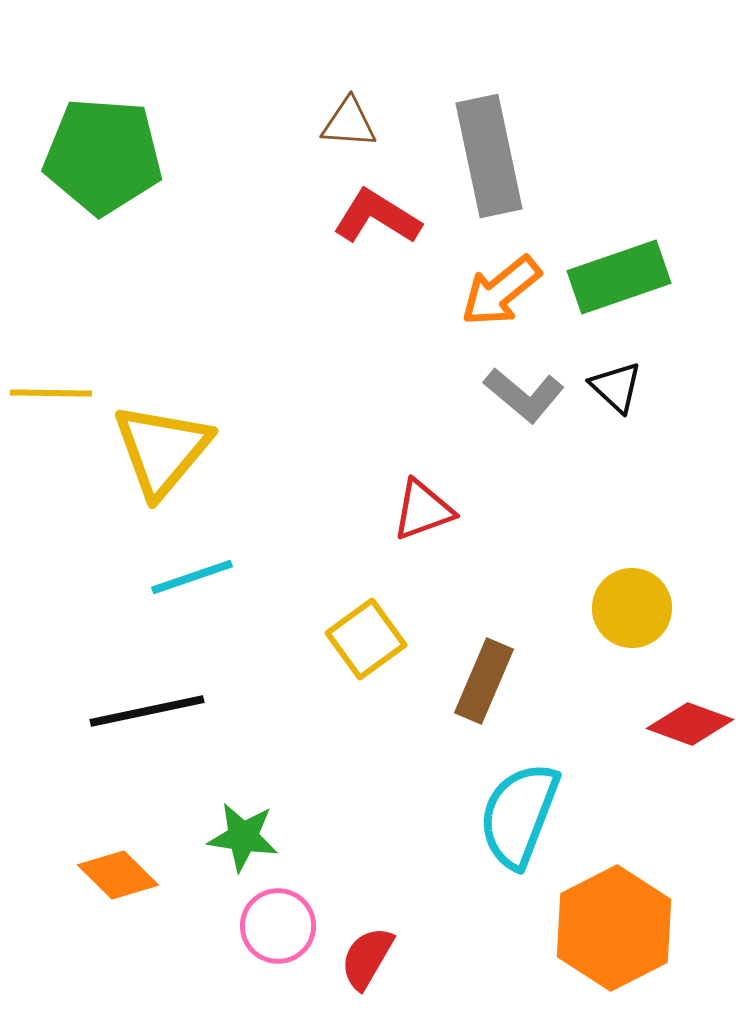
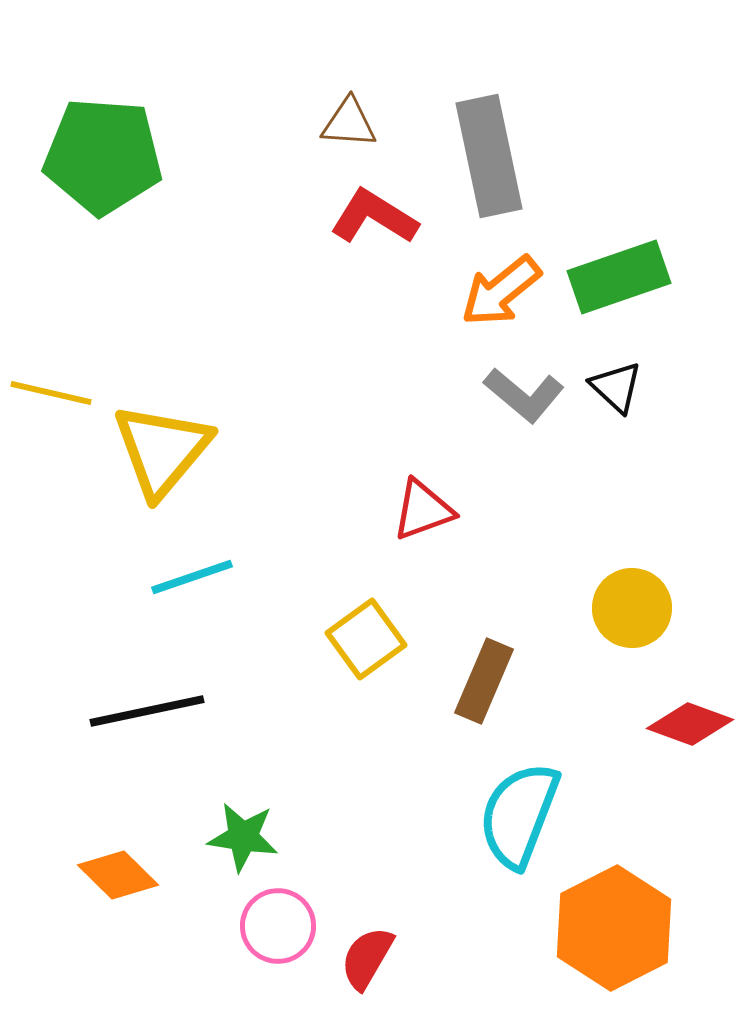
red L-shape: moved 3 px left
yellow line: rotated 12 degrees clockwise
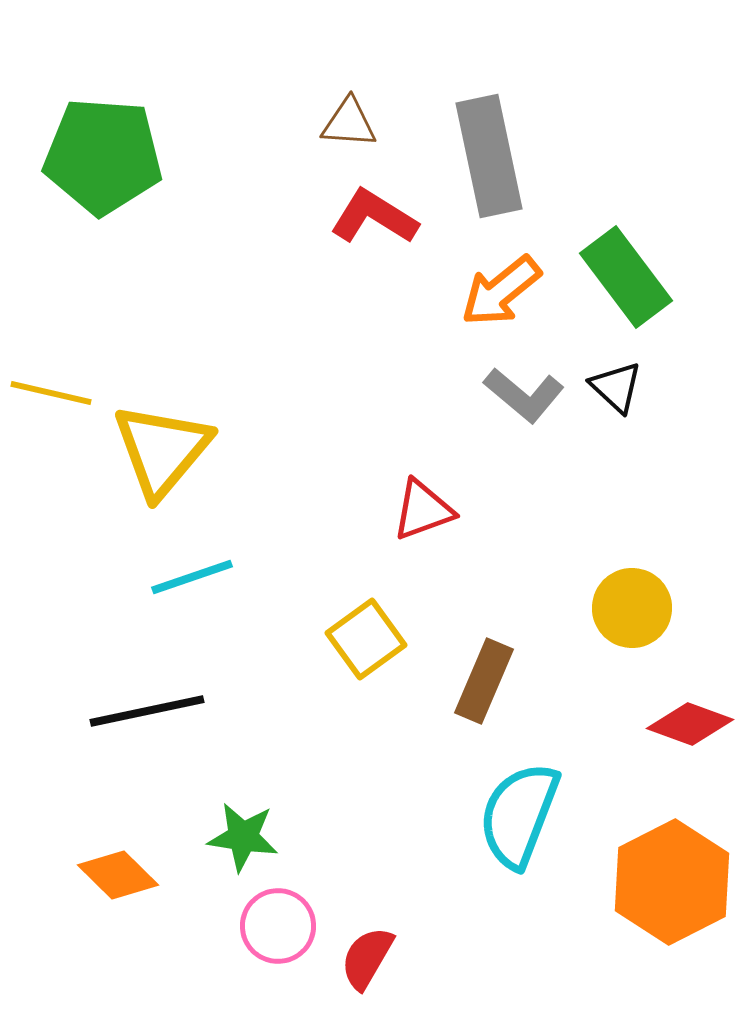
green rectangle: moved 7 px right; rotated 72 degrees clockwise
orange hexagon: moved 58 px right, 46 px up
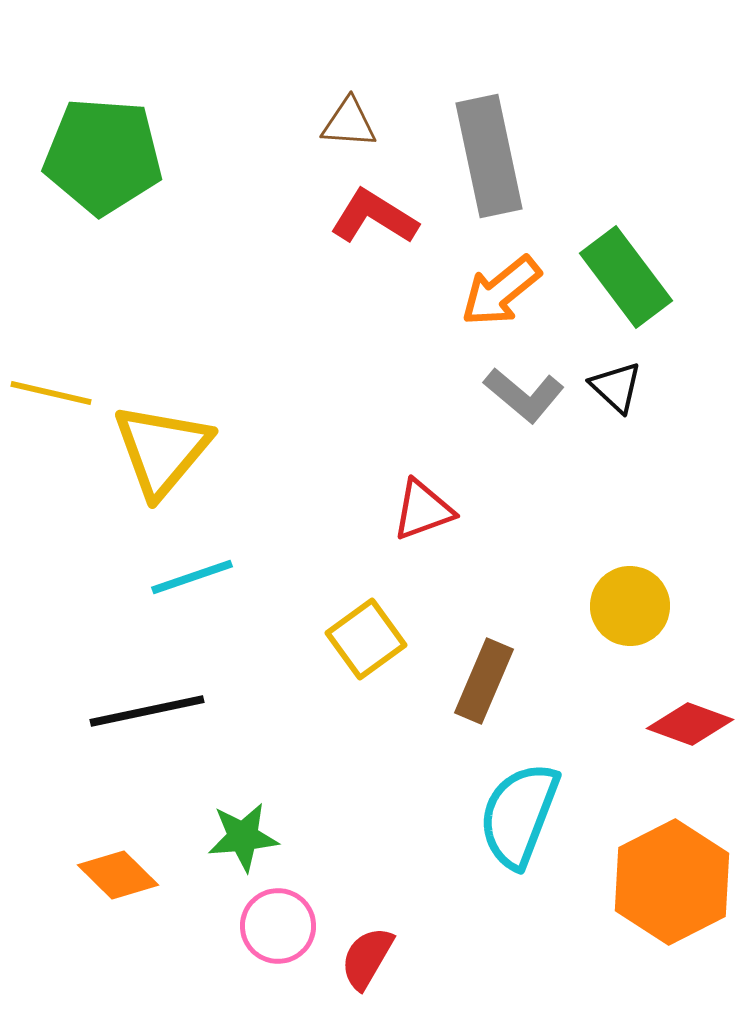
yellow circle: moved 2 px left, 2 px up
green star: rotated 14 degrees counterclockwise
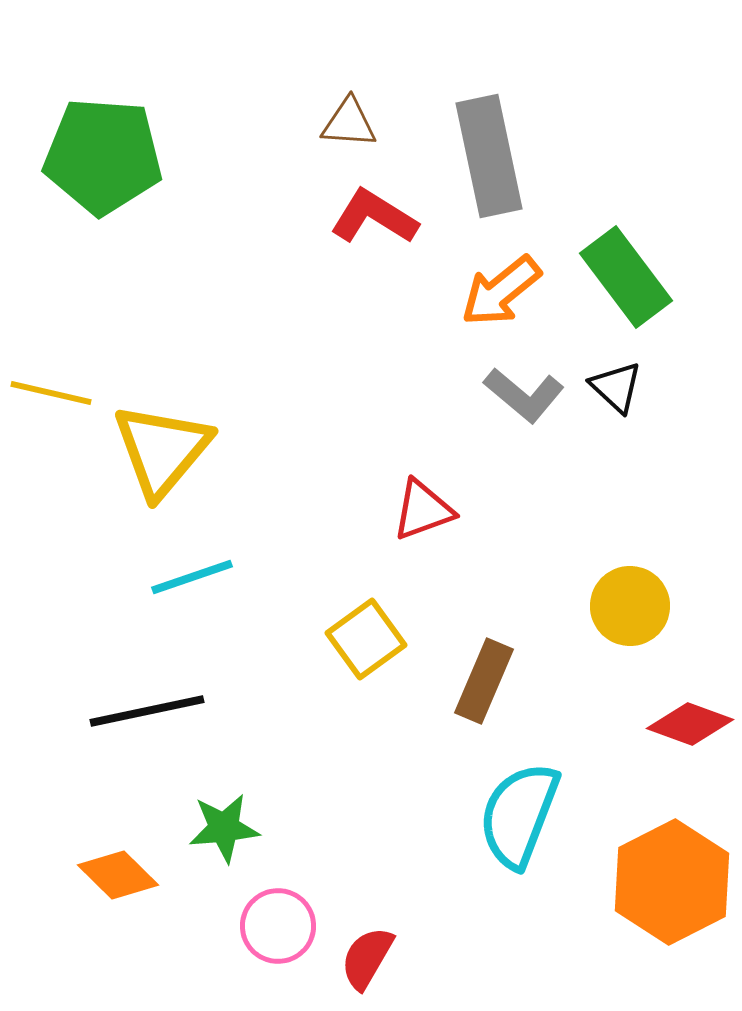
green star: moved 19 px left, 9 px up
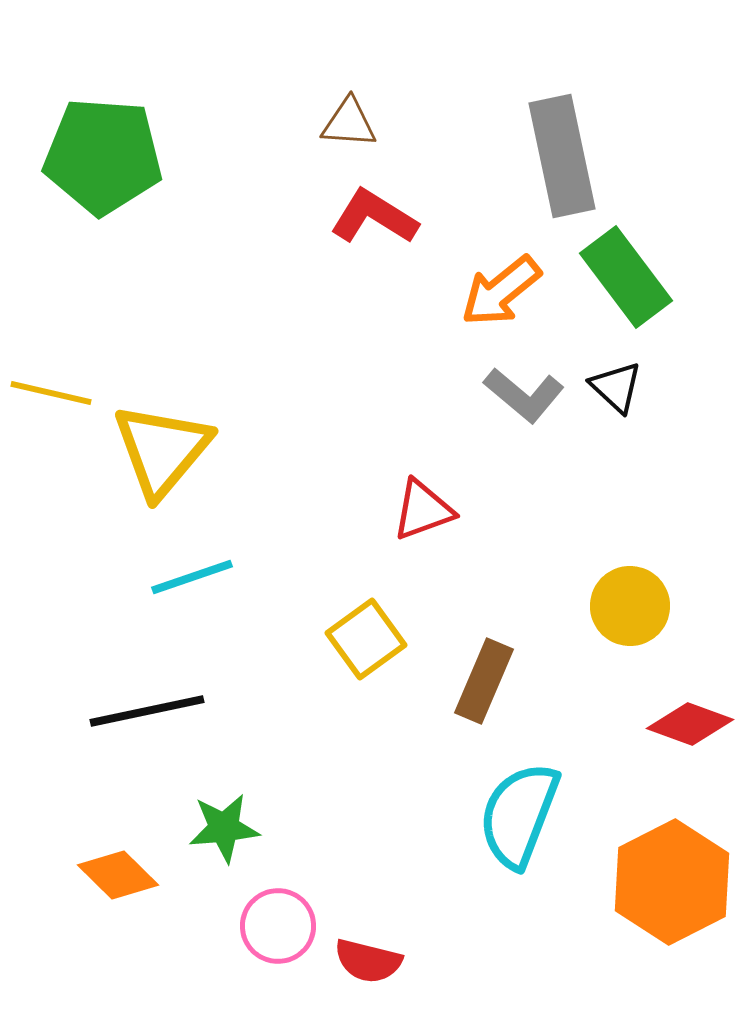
gray rectangle: moved 73 px right
red semicircle: moved 1 px right, 3 px down; rotated 106 degrees counterclockwise
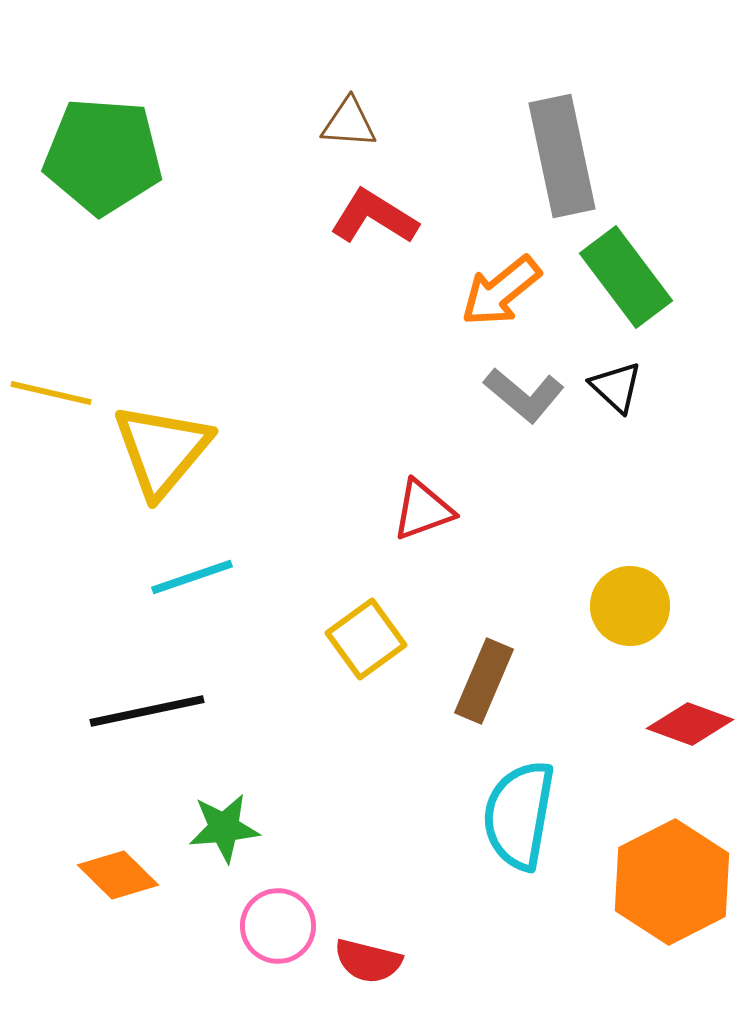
cyan semicircle: rotated 11 degrees counterclockwise
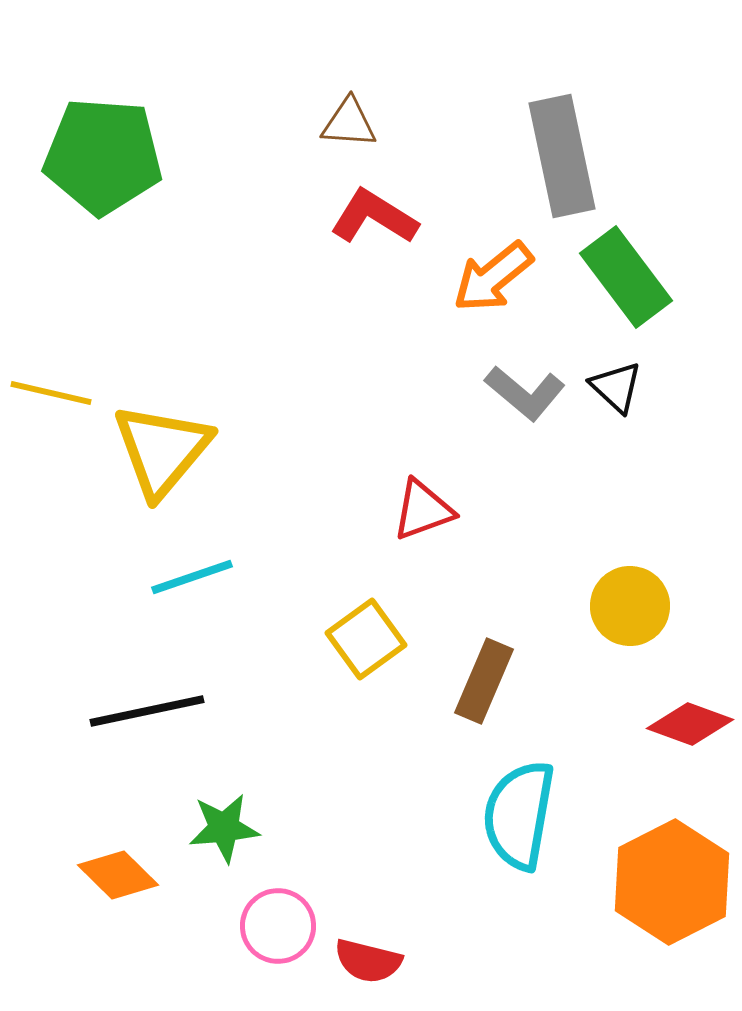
orange arrow: moved 8 px left, 14 px up
gray L-shape: moved 1 px right, 2 px up
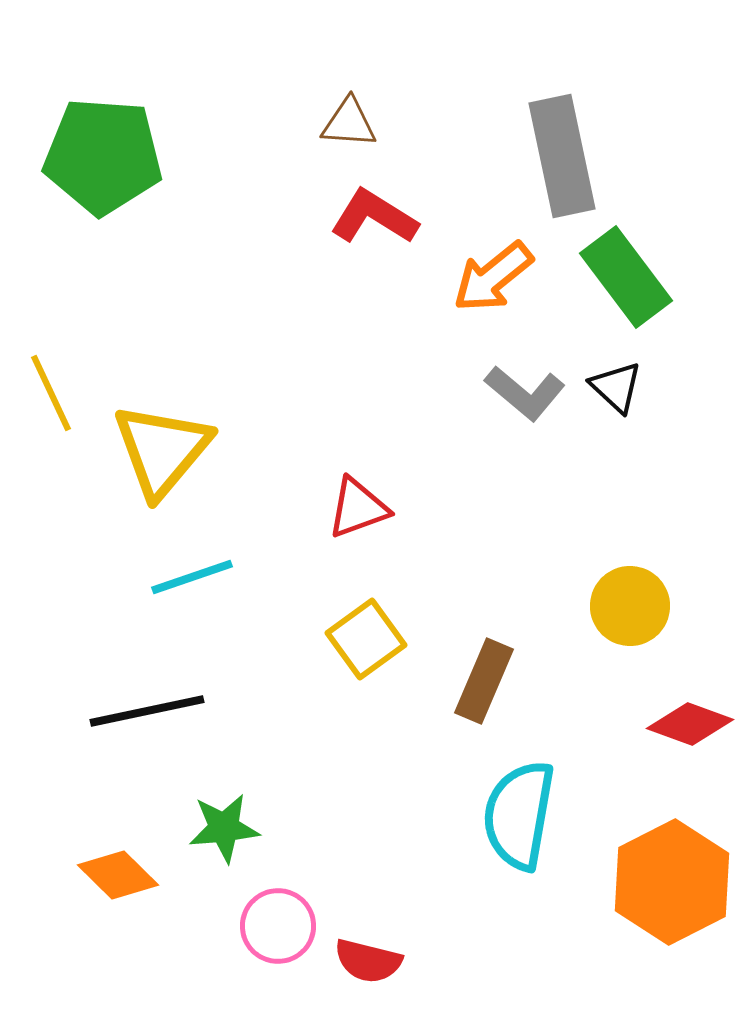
yellow line: rotated 52 degrees clockwise
red triangle: moved 65 px left, 2 px up
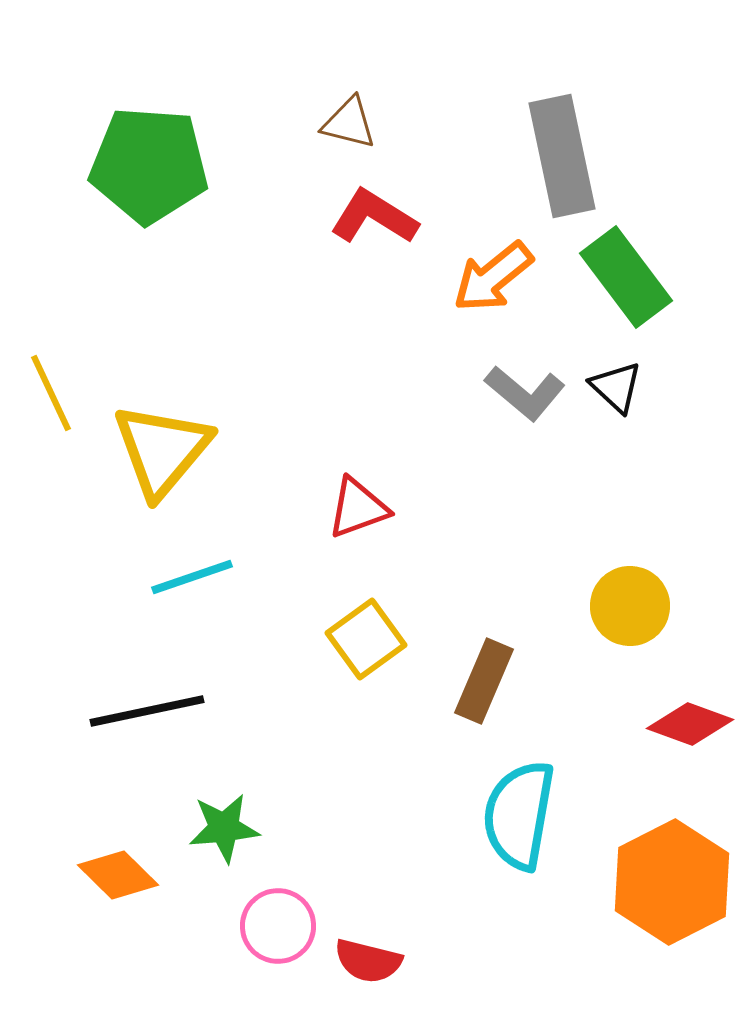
brown triangle: rotated 10 degrees clockwise
green pentagon: moved 46 px right, 9 px down
